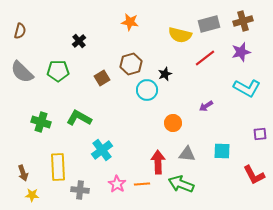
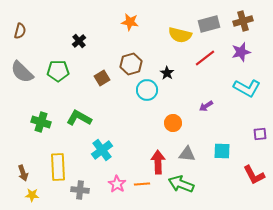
black star: moved 2 px right, 1 px up; rotated 16 degrees counterclockwise
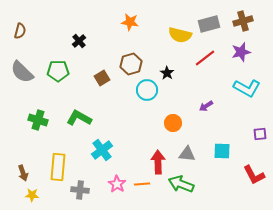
green cross: moved 3 px left, 2 px up
yellow rectangle: rotated 8 degrees clockwise
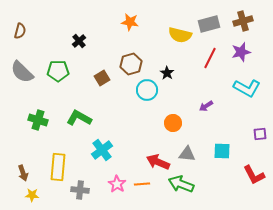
red line: moved 5 px right; rotated 25 degrees counterclockwise
red arrow: rotated 65 degrees counterclockwise
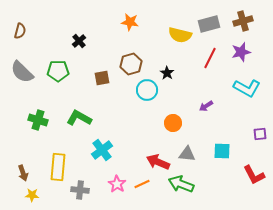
brown square: rotated 21 degrees clockwise
orange line: rotated 21 degrees counterclockwise
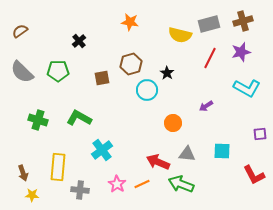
brown semicircle: rotated 140 degrees counterclockwise
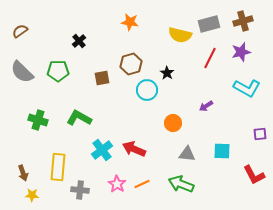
red arrow: moved 24 px left, 13 px up
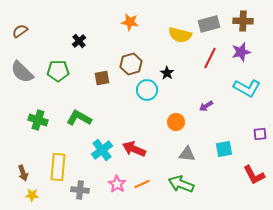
brown cross: rotated 18 degrees clockwise
orange circle: moved 3 px right, 1 px up
cyan square: moved 2 px right, 2 px up; rotated 12 degrees counterclockwise
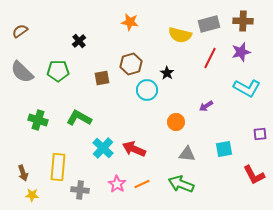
cyan cross: moved 1 px right, 2 px up; rotated 10 degrees counterclockwise
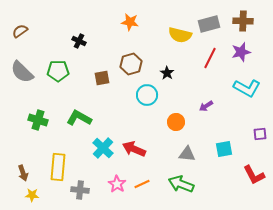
black cross: rotated 24 degrees counterclockwise
cyan circle: moved 5 px down
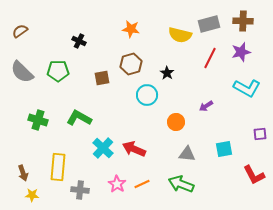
orange star: moved 1 px right, 7 px down
